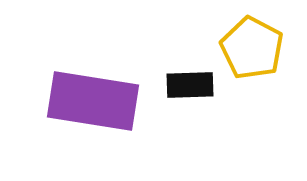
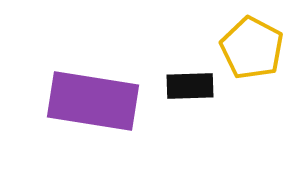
black rectangle: moved 1 px down
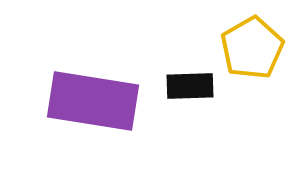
yellow pentagon: rotated 14 degrees clockwise
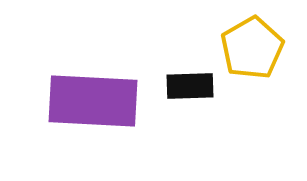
purple rectangle: rotated 6 degrees counterclockwise
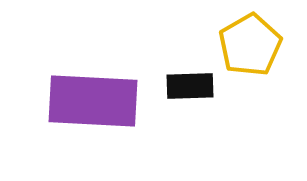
yellow pentagon: moved 2 px left, 3 px up
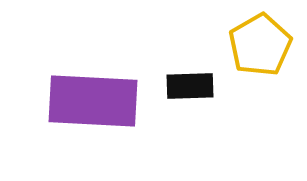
yellow pentagon: moved 10 px right
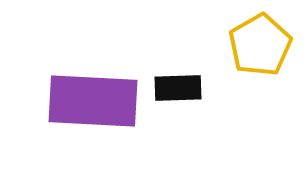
black rectangle: moved 12 px left, 2 px down
